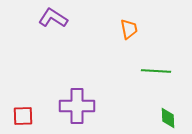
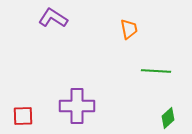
green diamond: rotated 50 degrees clockwise
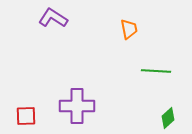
red square: moved 3 px right
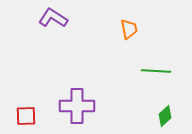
green diamond: moved 3 px left, 2 px up
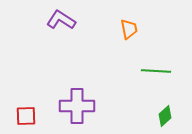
purple L-shape: moved 8 px right, 2 px down
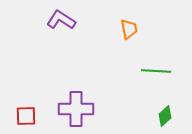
purple cross: moved 1 px left, 3 px down
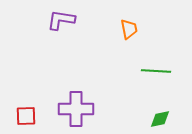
purple L-shape: rotated 24 degrees counterclockwise
green diamond: moved 5 px left, 3 px down; rotated 30 degrees clockwise
